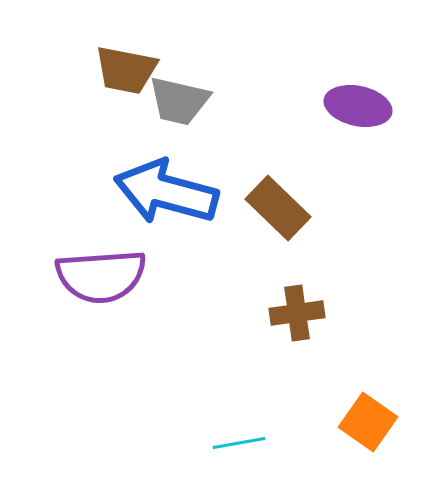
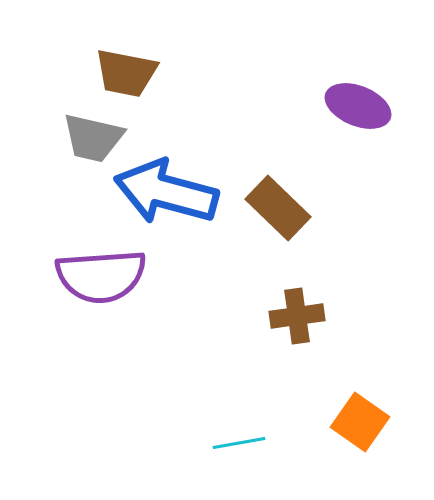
brown trapezoid: moved 3 px down
gray trapezoid: moved 86 px left, 37 px down
purple ellipse: rotated 10 degrees clockwise
brown cross: moved 3 px down
orange square: moved 8 px left
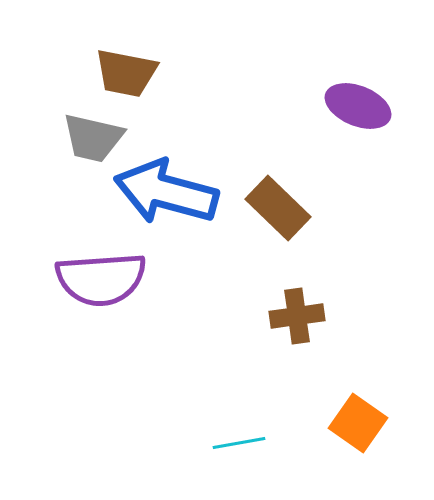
purple semicircle: moved 3 px down
orange square: moved 2 px left, 1 px down
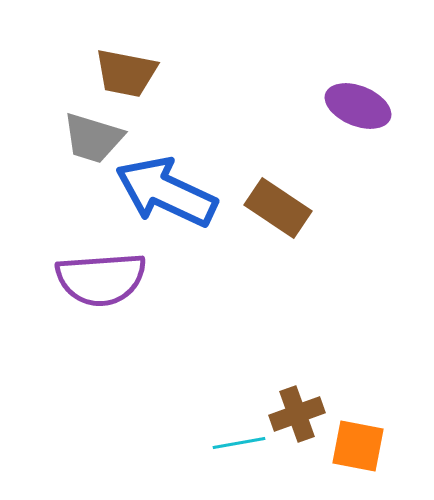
gray trapezoid: rotated 4 degrees clockwise
blue arrow: rotated 10 degrees clockwise
brown rectangle: rotated 10 degrees counterclockwise
brown cross: moved 98 px down; rotated 12 degrees counterclockwise
orange square: moved 23 px down; rotated 24 degrees counterclockwise
